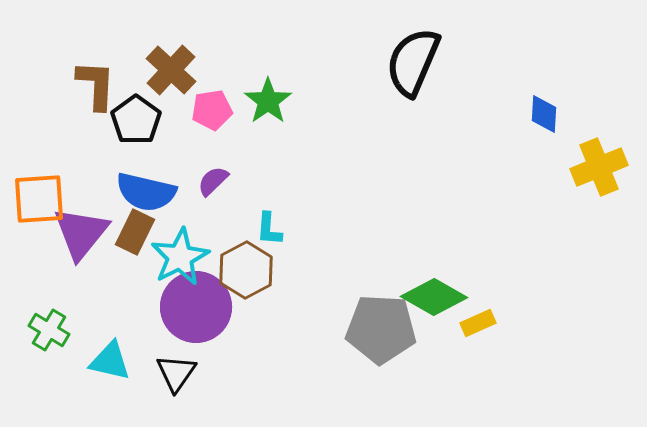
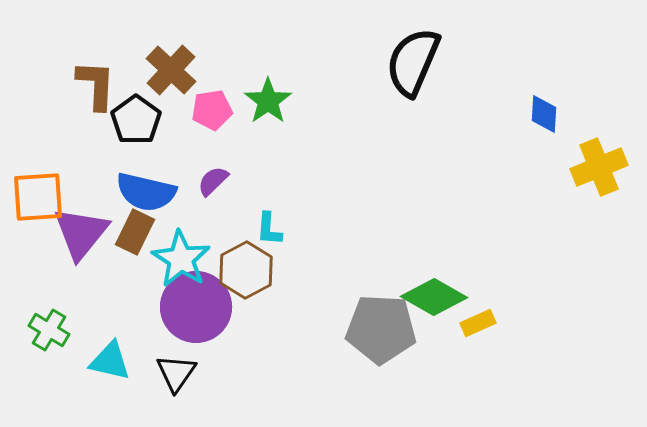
orange square: moved 1 px left, 2 px up
cyan star: moved 1 px right, 2 px down; rotated 12 degrees counterclockwise
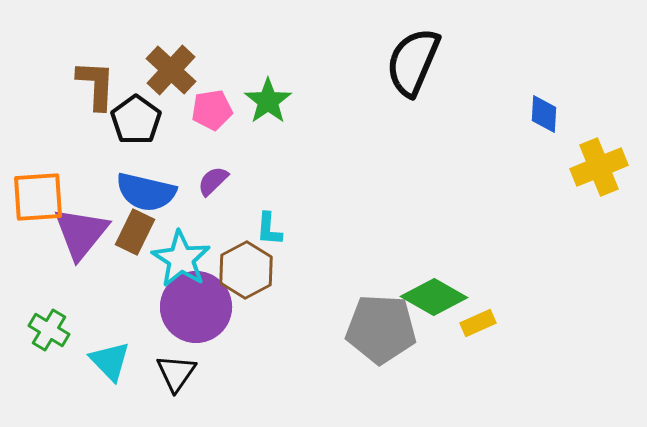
cyan triangle: rotated 33 degrees clockwise
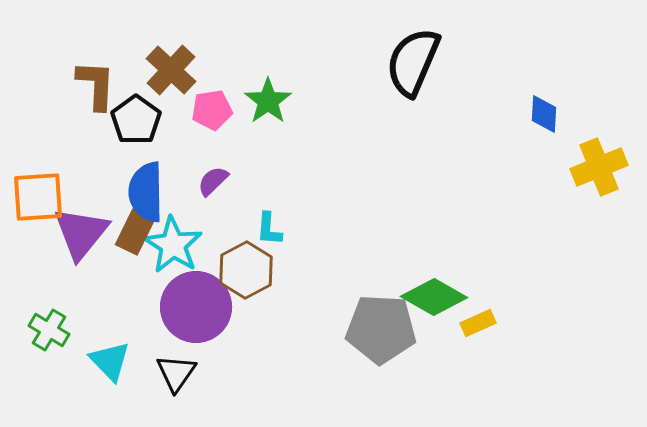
blue semicircle: rotated 76 degrees clockwise
cyan star: moved 8 px left, 14 px up
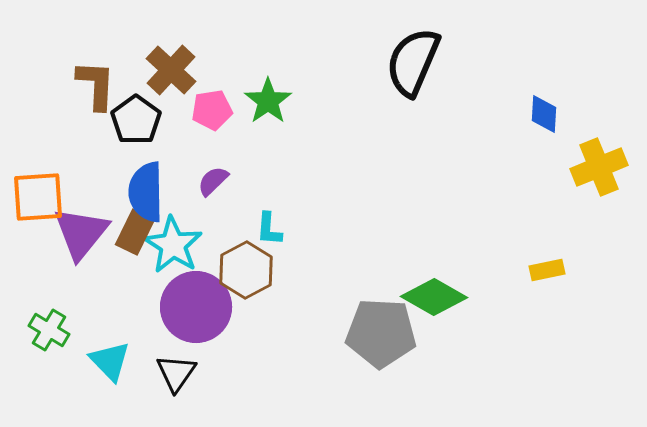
yellow rectangle: moved 69 px right, 53 px up; rotated 12 degrees clockwise
gray pentagon: moved 4 px down
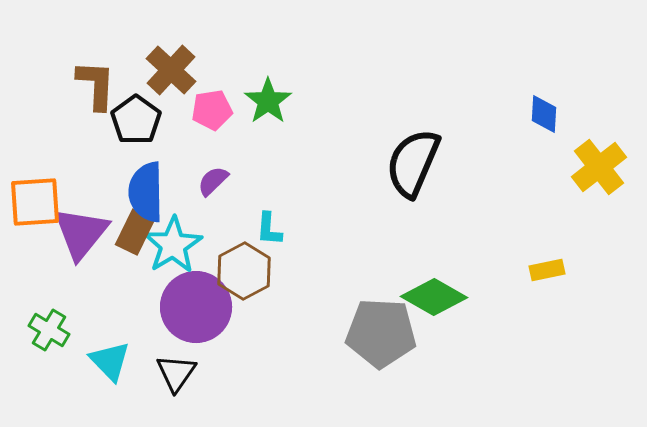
black semicircle: moved 101 px down
yellow cross: rotated 16 degrees counterclockwise
orange square: moved 3 px left, 5 px down
cyan star: rotated 8 degrees clockwise
brown hexagon: moved 2 px left, 1 px down
